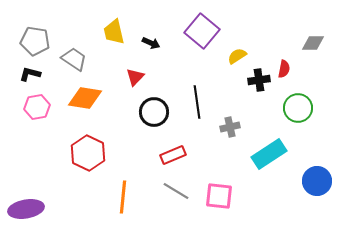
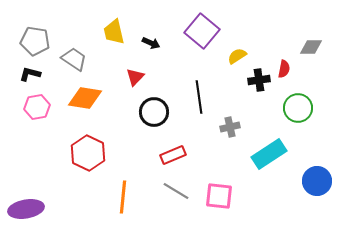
gray diamond: moved 2 px left, 4 px down
black line: moved 2 px right, 5 px up
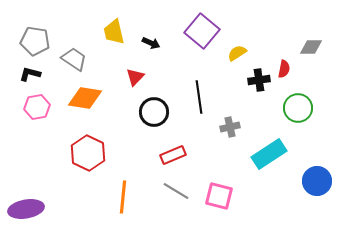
yellow semicircle: moved 3 px up
pink square: rotated 8 degrees clockwise
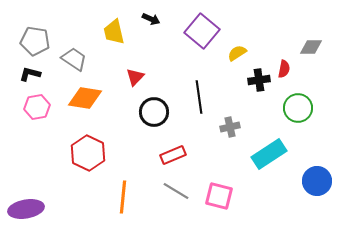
black arrow: moved 24 px up
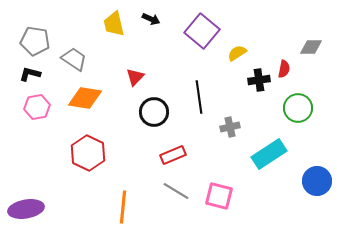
yellow trapezoid: moved 8 px up
orange line: moved 10 px down
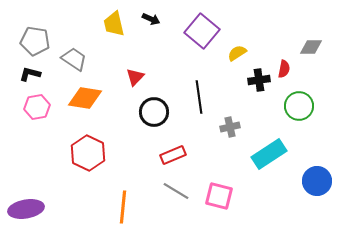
green circle: moved 1 px right, 2 px up
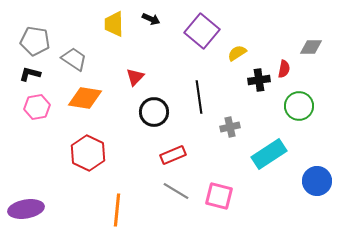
yellow trapezoid: rotated 12 degrees clockwise
orange line: moved 6 px left, 3 px down
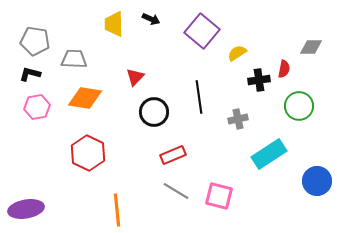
gray trapezoid: rotated 32 degrees counterclockwise
gray cross: moved 8 px right, 8 px up
orange line: rotated 12 degrees counterclockwise
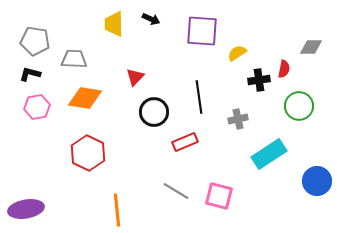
purple square: rotated 36 degrees counterclockwise
red rectangle: moved 12 px right, 13 px up
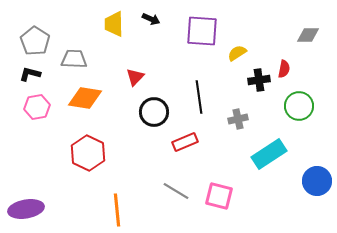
gray pentagon: rotated 24 degrees clockwise
gray diamond: moved 3 px left, 12 px up
